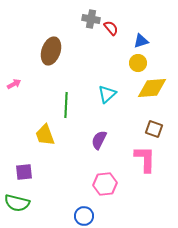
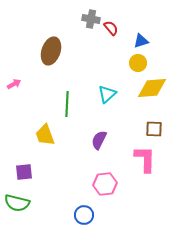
green line: moved 1 px right, 1 px up
brown square: rotated 18 degrees counterclockwise
blue circle: moved 1 px up
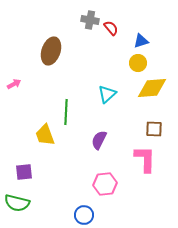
gray cross: moved 1 px left, 1 px down
green line: moved 1 px left, 8 px down
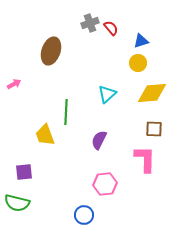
gray cross: moved 3 px down; rotated 30 degrees counterclockwise
yellow diamond: moved 5 px down
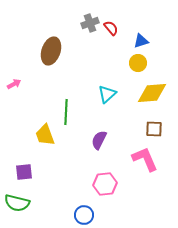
pink L-shape: rotated 24 degrees counterclockwise
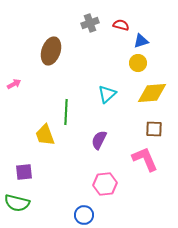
red semicircle: moved 10 px right, 3 px up; rotated 35 degrees counterclockwise
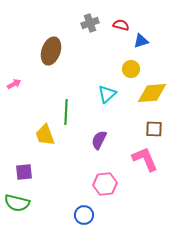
yellow circle: moved 7 px left, 6 px down
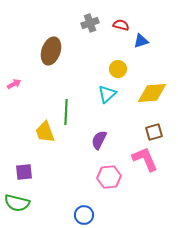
yellow circle: moved 13 px left
brown square: moved 3 px down; rotated 18 degrees counterclockwise
yellow trapezoid: moved 3 px up
pink hexagon: moved 4 px right, 7 px up
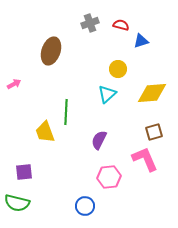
blue circle: moved 1 px right, 9 px up
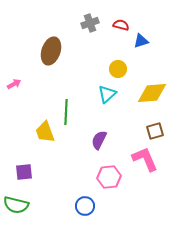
brown square: moved 1 px right, 1 px up
green semicircle: moved 1 px left, 2 px down
